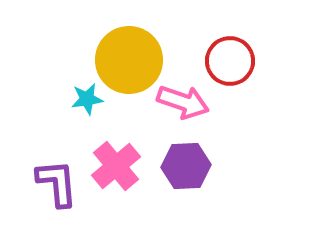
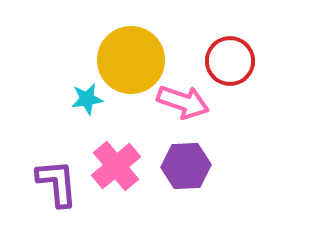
yellow circle: moved 2 px right
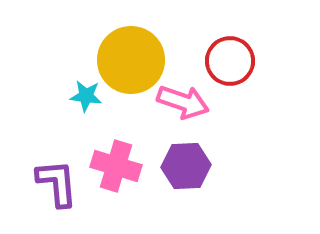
cyan star: moved 1 px left, 3 px up; rotated 16 degrees clockwise
pink cross: rotated 33 degrees counterclockwise
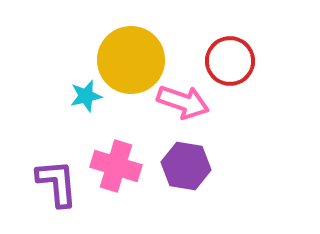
cyan star: rotated 20 degrees counterclockwise
purple hexagon: rotated 12 degrees clockwise
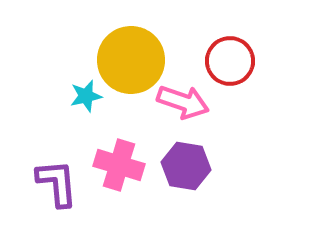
pink cross: moved 3 px right, 1 px up
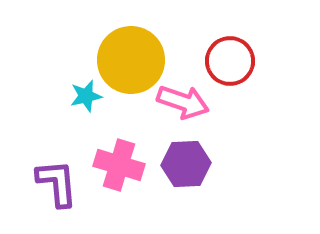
purple hexagon: moved 2 px up; rotated 12 degrees counterclockwise
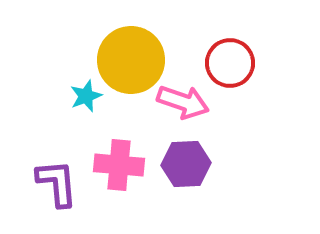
red circle: moved 2 px down
cyan star: rotated 8 degrees counterclockwise
pink cross: rotated 12 degrees counterclockwise
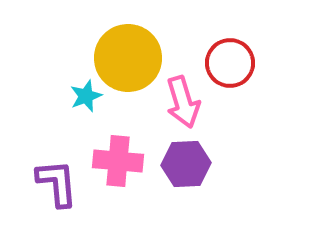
yellow circle: moved 3 px left, 2 px up
pink arrow: rotated 54 degrees clockwise
pink cross: moved 1 px left, 4 px up
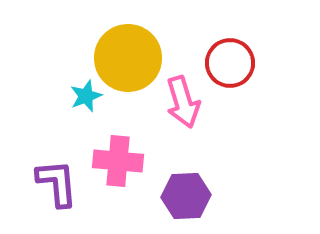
purple hexagon: moved 32 px down
